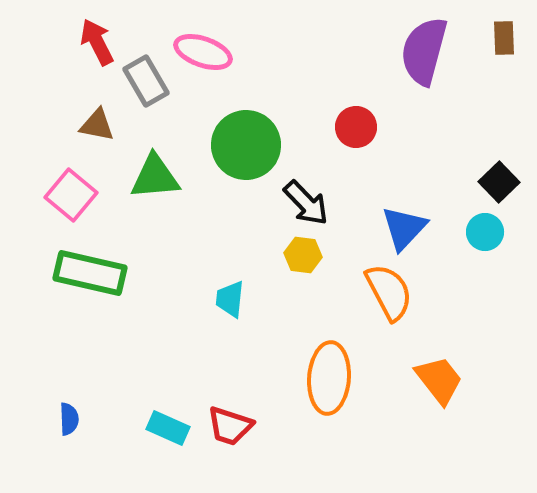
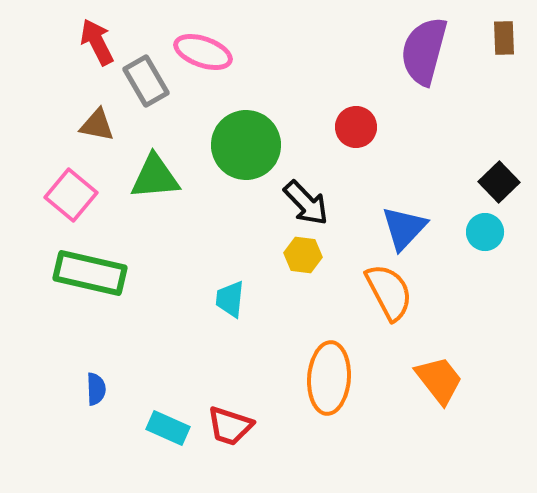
blue semicircle: moved 27 px right, 30 px up
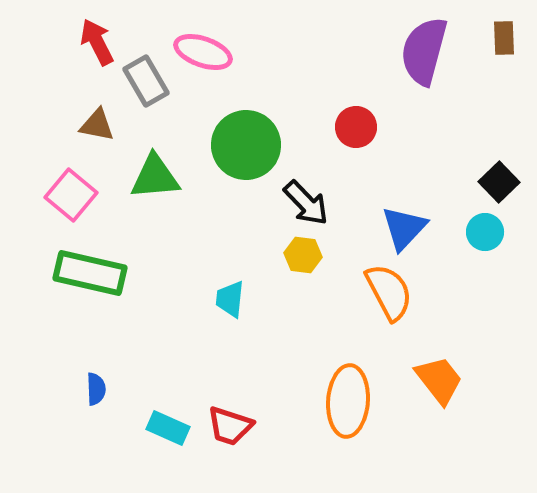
orange ellipse: moved 19 px right, 23 px down
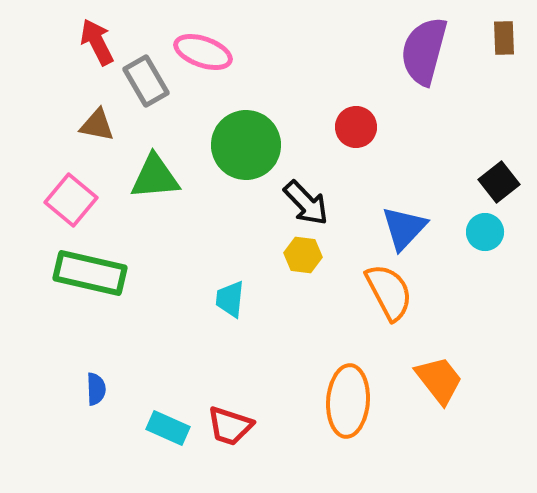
black square: rotated 6 degrees clockwise
pink square: moved 5 px down
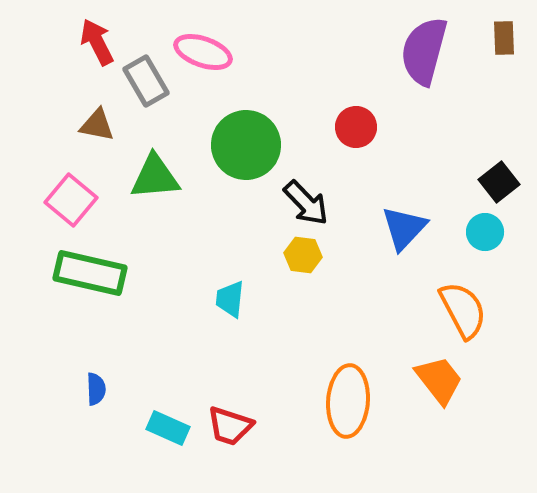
orange semicircle: moved 74 px right, 18 px down
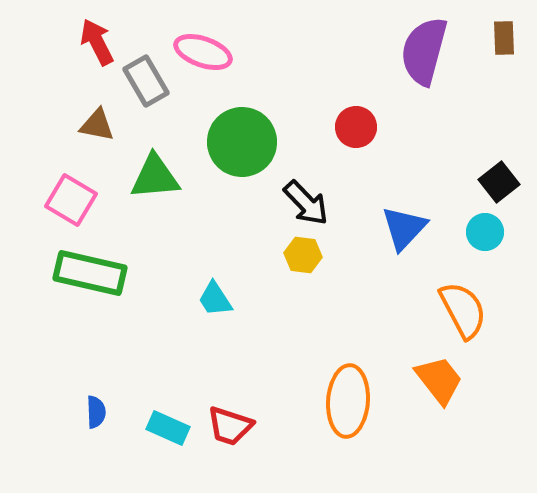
green circle: moved 4 px left, 3 px up
pink square: rotated 9 degrees counterclockwise
cyan trapezoid: moved 15 px left; rotated 39 degrees counterclockwise
blue semicircle: moved 23 px down
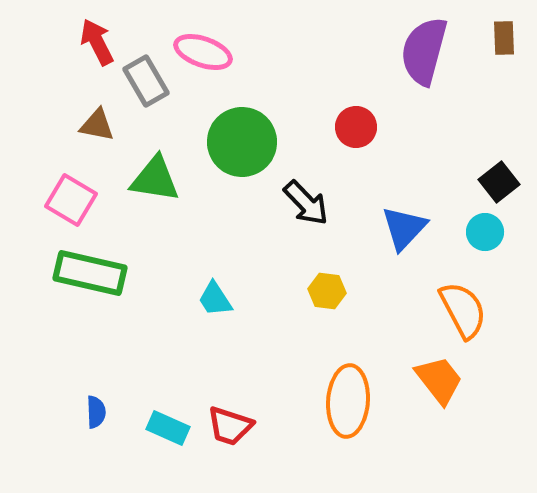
green triangle: moved 2 px down; rotated 14 degrees clockwise
yellow hexagon: moved 24 px right, 36 px down
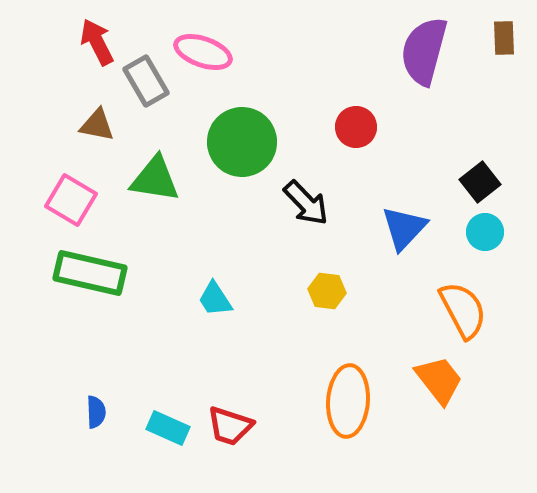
black square: moved 19 px left
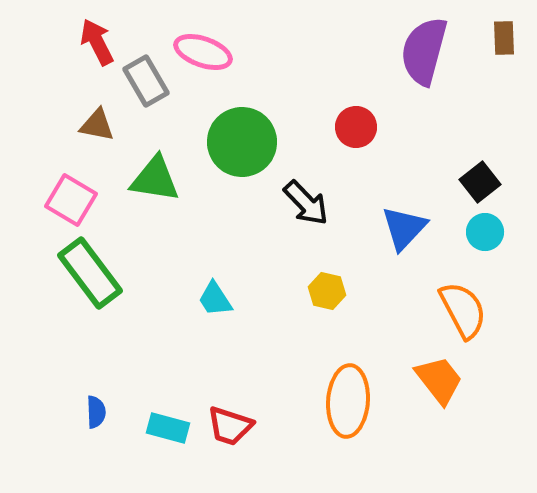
green rectangle: rotated 40 degrees clockwise
yellow hexagon: rotated 6 degrees clockwise
cyan rectangle: rotated 9 degrees counterclockwise
